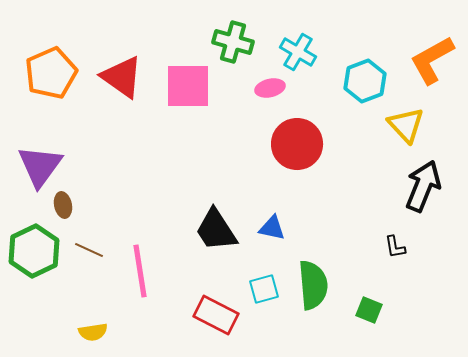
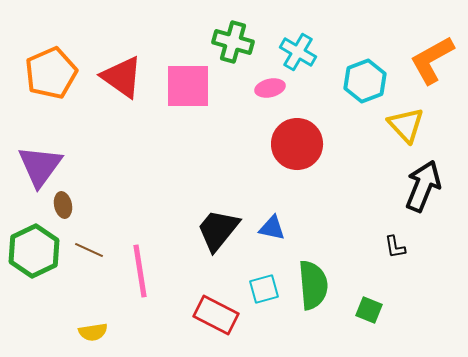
black trapezoid: moved 2 px right; rotated 72 degrees clockwise
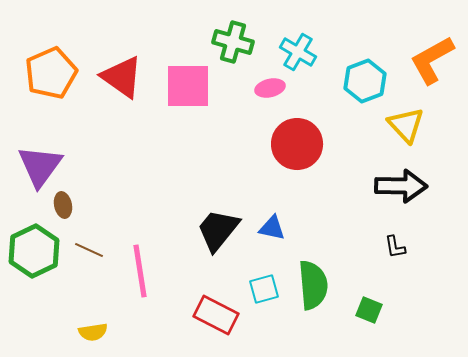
black arrow: moved 22 px left; rotated 69 degrees clockwise
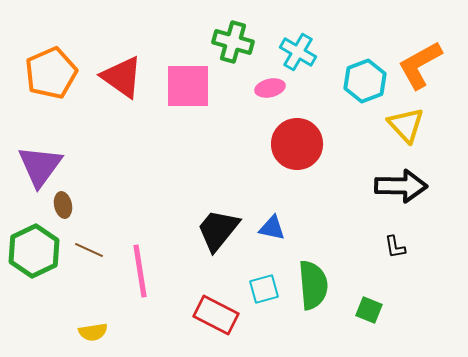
orange L-shape: moved 12 px left, 5 px down
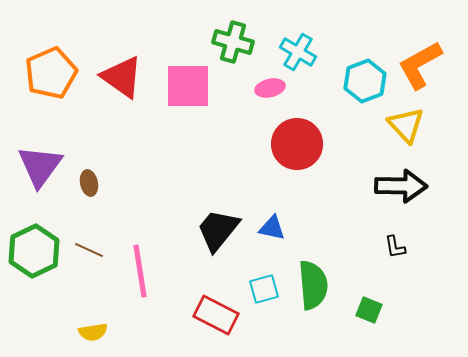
brown ellipse: moved 26 px right, 22 px up
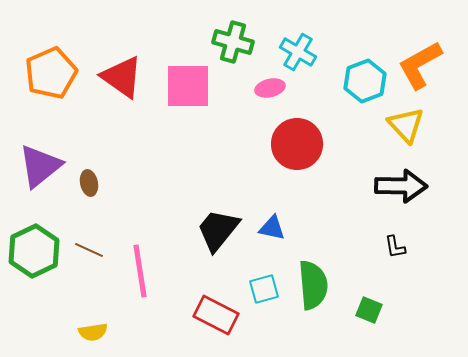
purple triangle: rotated 15 degrees clockwise
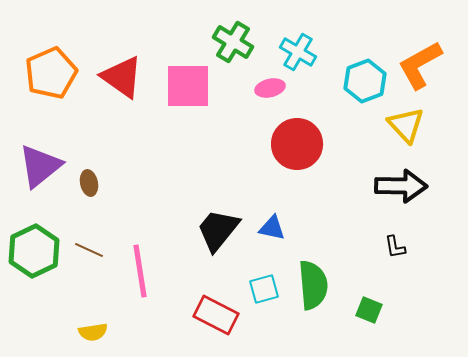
green cross: rotated 15 degrees clockwise
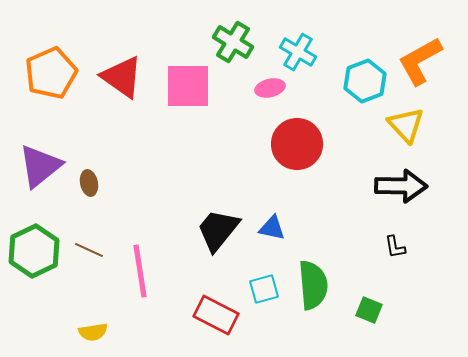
orange L-shape: moved 4 px up
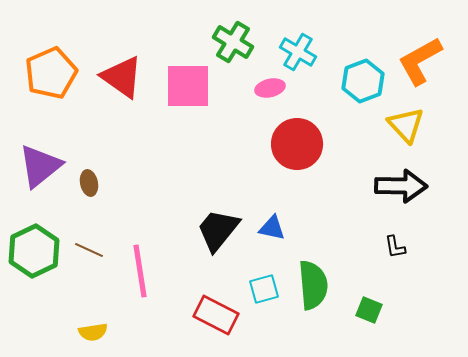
cyan hexagon: moved 2 px left
